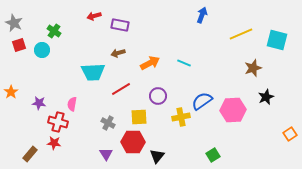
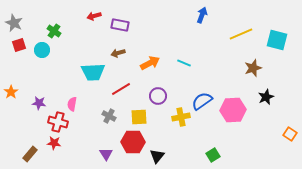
gray cross: moved 1 px right, 7 px up
orange square: rotated 24 degrees counterclockwise
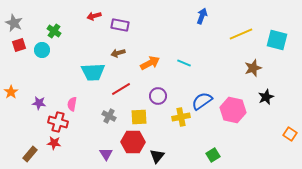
blue arrow: moved 1 px down
pink hexagon: rotated 15 degrees clockwise
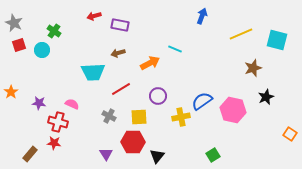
cyan line: moved 9 px left, 14 px up
pink semicircle: rotated 104 degrees clockwise
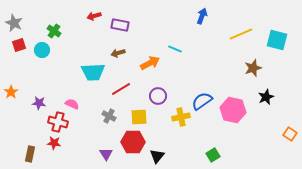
brown rectangle: rotated 28 degrees counterclockwise
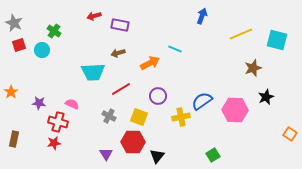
pink hexagon: moved 2 px right; rotated 10 degrees counterclockwise
yellow square: rotated 24 degrees clockwise
red star: rotated 16 degrees counterclockwise
brown rectangle: moved 16 px left, 15 px up
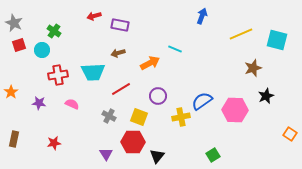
black star: moved 1 px up
red cross: moved 47 px up; rotated 24 degrees counterclockwise
